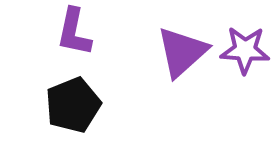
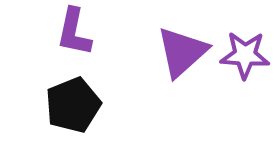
purple star: moved 5 px down
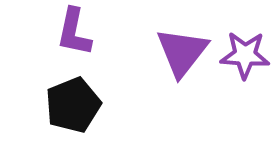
purple triangle: rotated 10 degrees counterclockwise
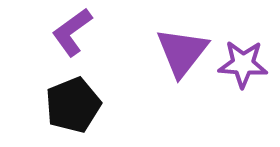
purple L-shape: moved 2 px left; rotated 42 degrees clockwise
purple star: moved 2 px left, 9 px down
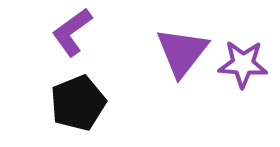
black pentagon: moved 5 px right, 2 px up
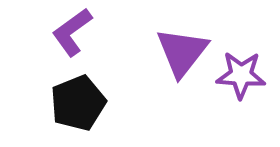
purple star: moved 2 px left, 11 px down
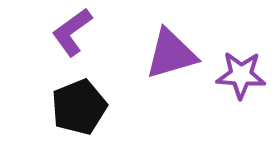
purple triangle: moved 11 px left, 2 px down; rotated 36 degrees clockwise
black pentagon: moved 1 px right, 4 px down
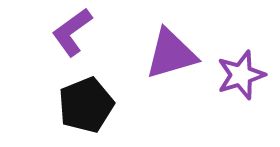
purple star: rotated 21 degrees counterclockwise
black pentagon: moved 7 px right, 2 px up
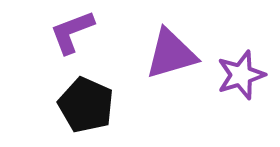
purple L-shape: rotated 15 degrees clockwise
black pentagon: rotated 26 degrees counterclockwise
